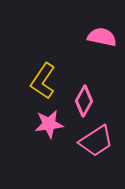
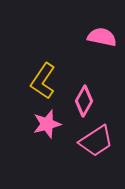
pink star: moved 2 px left; rotated 8 degrees counterclockwise
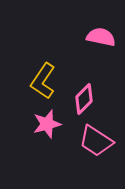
pink semicircle: moved 1 px left
pink diamond: moved 2 px up; rotated 16 degrees clockwise
pink trapezoid: rotated 66 degrees clockwise
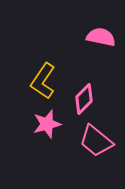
pink trapezoid: rotated 6 degrees clockwise
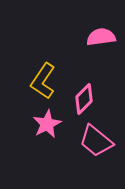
pink semicircle: rotated 20 degrees counterclockwise
pink star: rotated 12 degrees counterclockwise
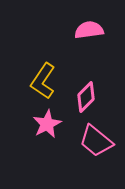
pink semicircle: moved 12 px left, 7 px up
pink diamond: moved 2 px right, 2 px up
